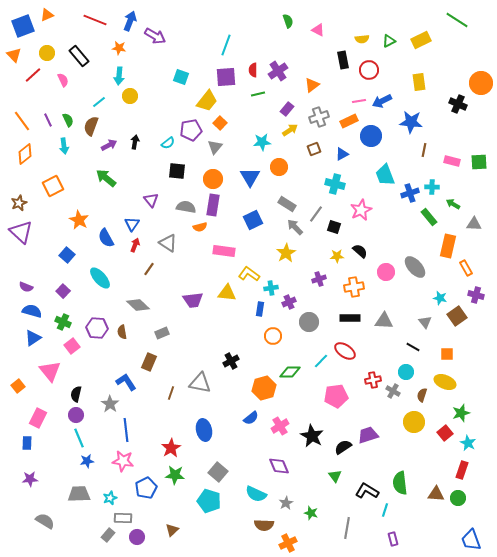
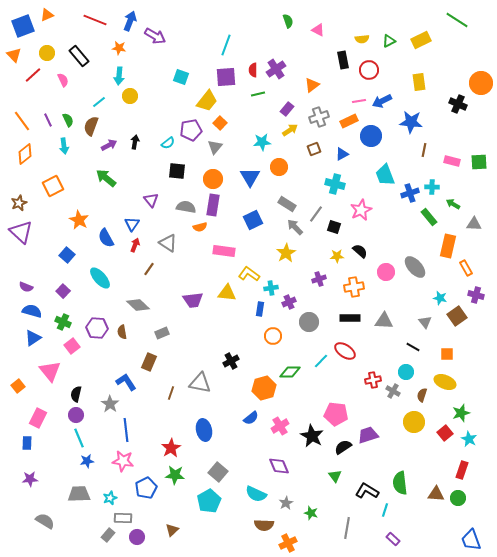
purple cross at (278, 71): moved 2 px left, 2 px up
pink pentagon at (336, 396): moved 18 px down; rotated 15 degrees clockwise
cyan star at (468, 443): moved 1 px right, 4 px up
cyan pentagon at (209, 501): rotated 25 degrees clockwise
purple rectangle at (393, 539): rotated 32 degrees counterclockwise
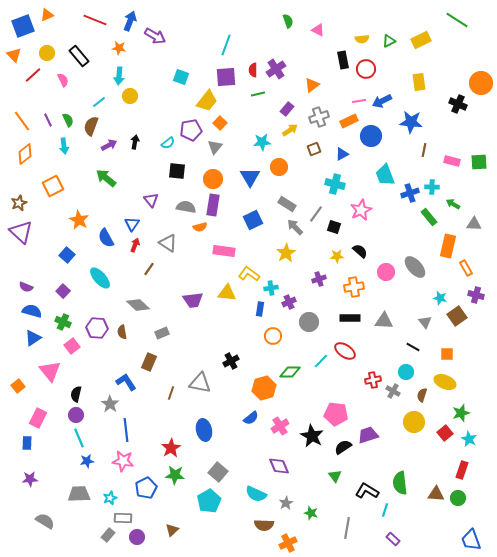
red circle at (369, 70): moved 3 px left, 1 px up
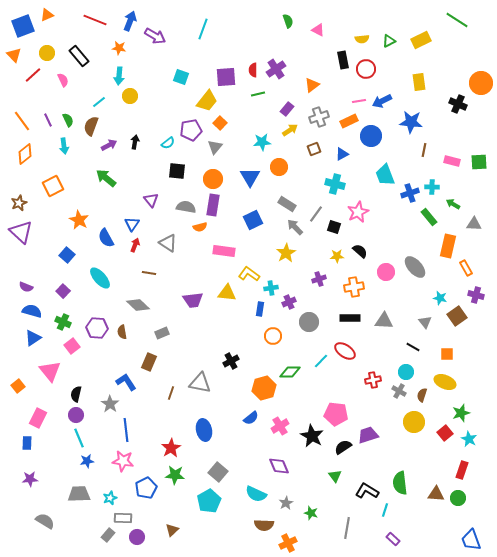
cyan line at (226, 45): moved 23 px left, 16 px up
pink star at (361, 210): moved 3 px left, 2 px down
brown line at (149, 269): moved 4 px down; rotated 64 degrees clockwise
gray cross at (393, 391): moved 6 px right
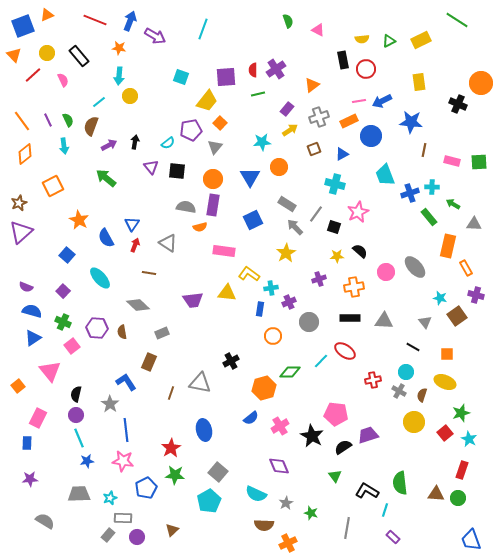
purple triangle at (151, 200): moved 33 px up
purple triangle at (21, 232): rotated 35 degrees clockwise
purple rectangle at (393, 539): moved 2 px up
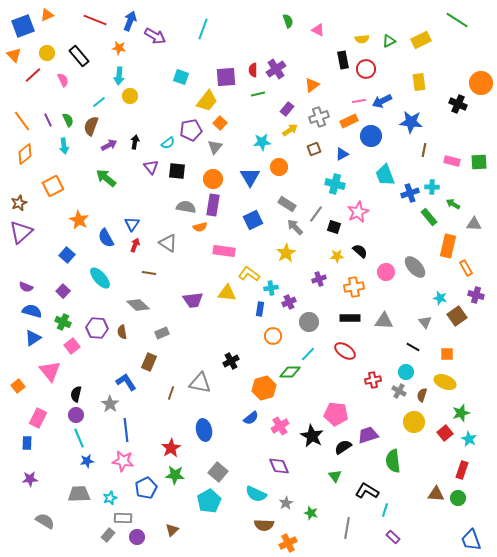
cyan line at (321, 361): moved 13 px left, 7 px up
green semicircle at (400, 483): moved 7 px left, 22 px up
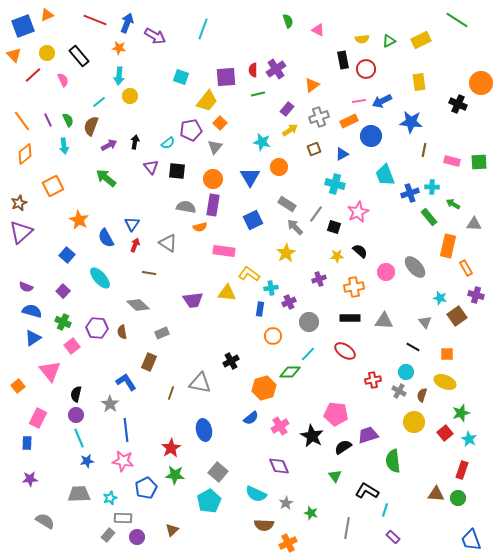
blue arrow at (130, 21): moved 3 px left, 2 px down
cyan star at (262, 142): rotated 18 degrees clockwise
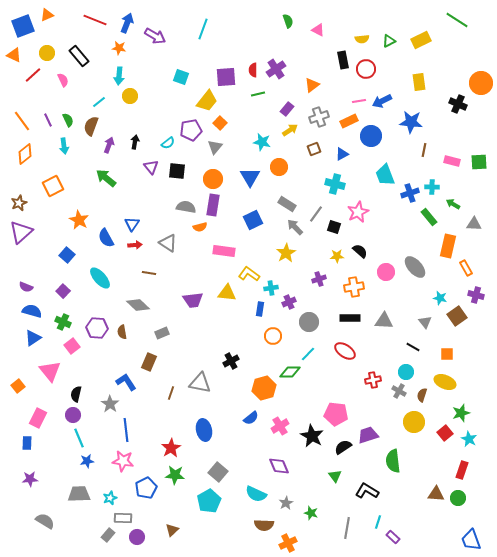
orange triangle at (14, 55): rotated 21 degrees counterclockwise
purple arrow at (109, 145): rotated 42 degrees counterclockwise
red arrow at (135, 245): rotated 64 degrees clockwise
purple circle at (76, 415): moved 3 px left
cyan line at (385, 510): moved 7 px left, 12 px down
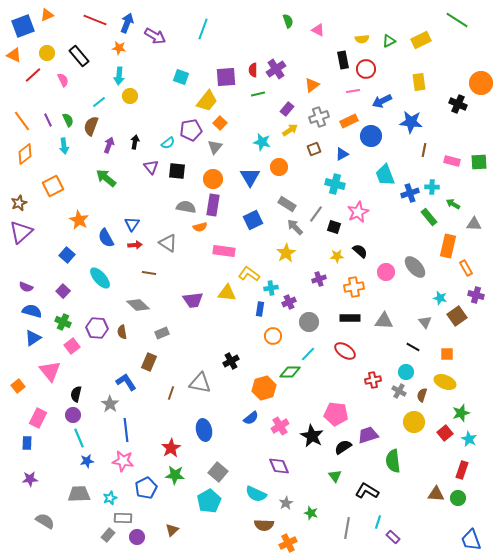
pink line at (359, 101): moved 6 px left, 10 px up
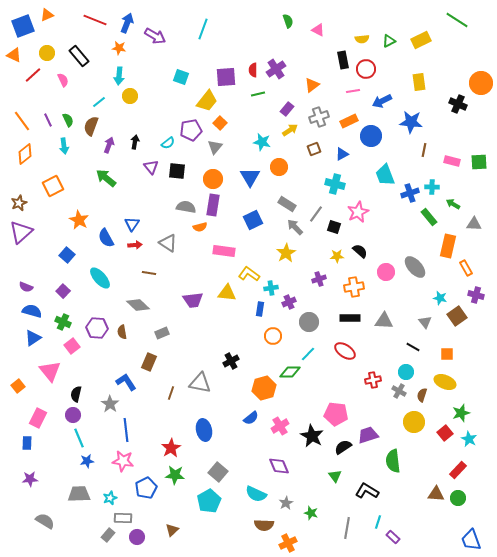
red rectangle at (462, 470): moved 4 px left; rotated 24 degrees clockwise
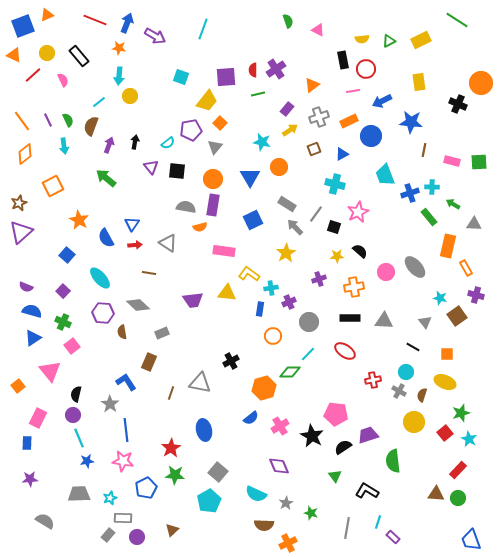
purple hexagon at (97, 328): moved 6 px right, 15 px up
